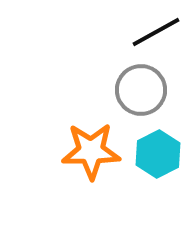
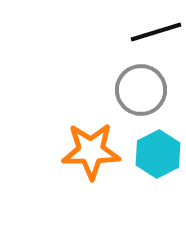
black line: rotated 12 degrees clockwise
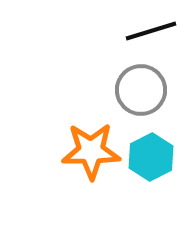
black line: moved 5 px left, 1 px up
cyan hexagon: moved 7 px left, 3 px down
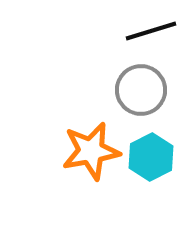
orange star: rotated 10 degrees counterclockwise
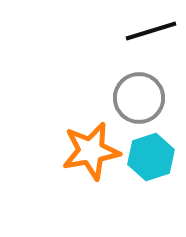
gray circle: moved 2 px left, 8 px down
cyan hexagon: rotated 9 degrees clockwise
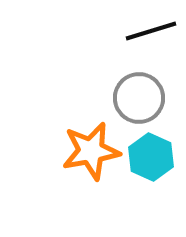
cyan hexagon: rotated 18 degrees counterclockwise
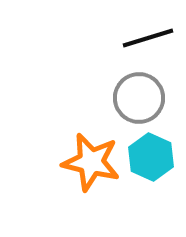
black line: moved 3 px left, 7 px down
orange star: moved 11 px down; rotated 24 degrees clockwise
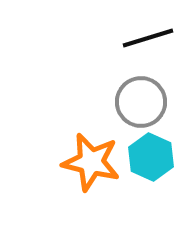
gray circle: moved 2 px right, 4 px down
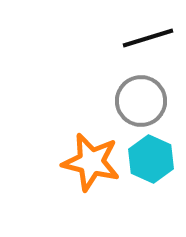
gray circle: moved 1 px up
cyan hexagon: moved 2 px down
